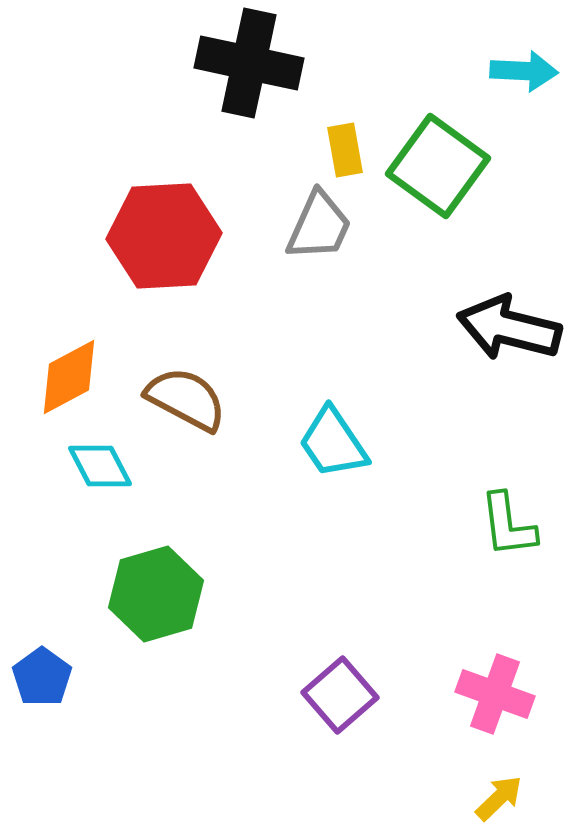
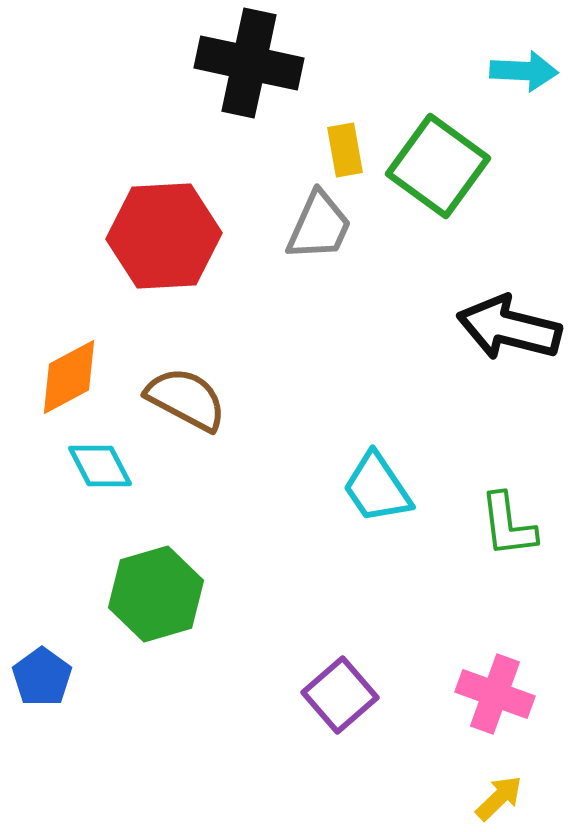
cyan trapezoid: moved 44 px right, 45 px down
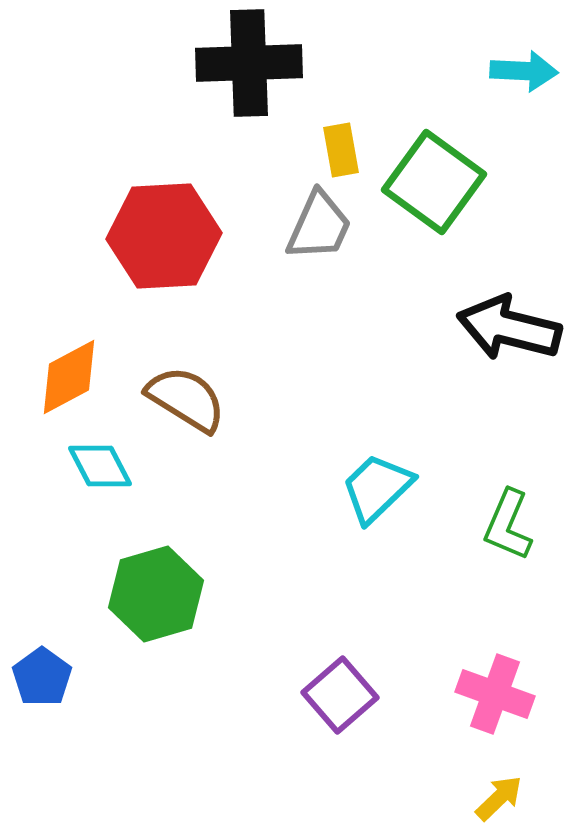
black cross: rotated 14 degrees counterclockwise
yellow rectangle: moved 4 px left
green square: moved 4 px left, 16 px down
brown semicircle: rotated 4 degrees clockwise
cyan trapezoid: rotated 80 degrees clockwise
green L-shape: rotated 30 degrees clockwise
